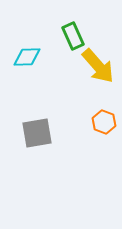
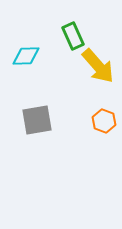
cyan diamond: moved 1 px left, 1 px up
orange hexagon: moved 1 px up
gray square: moved 13 px up
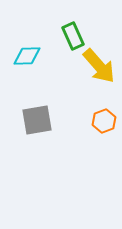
cyan diamond: moved 1 px right
yellow arrow: moved 1 px right
orange hexagon: rotated 20 degrees clockwise
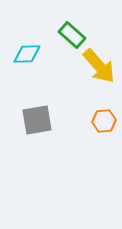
green rectangle: moved 1 px left, 1 px up; rotated 24 degrees counterclockwise
cyan diamond: moved 2 px up
orange hexagon: rotated 15 degrees clockwise
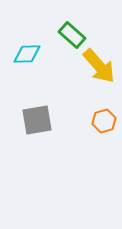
orange hexagon: rotated 10 degrees counterclockwise
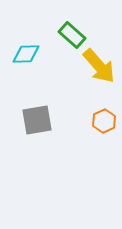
cyan diamond: moved 1 px left
orange hexagon: rotated 10 degrees counterclockwise
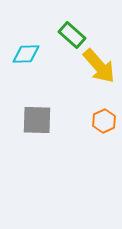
gray square: rotated 12 degrees clockwise
